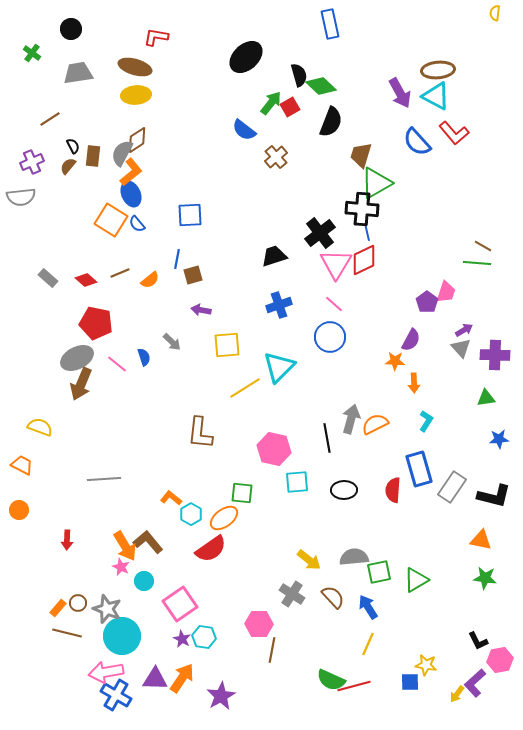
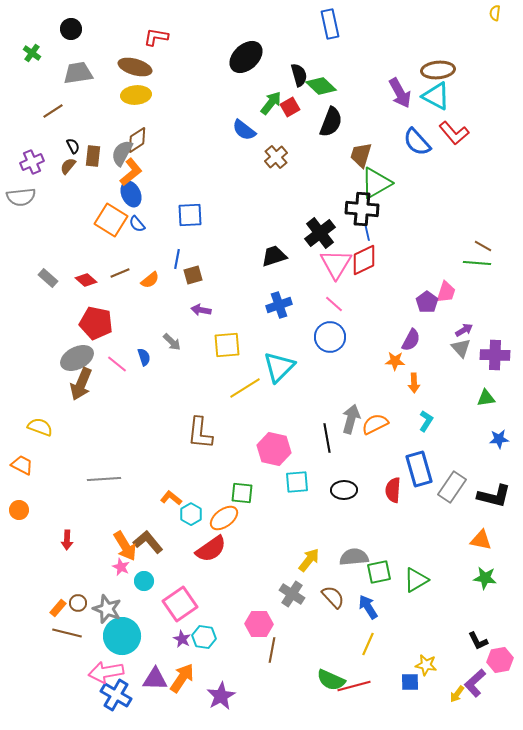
brown line at (50, 119): moved 3 px right, 8 px up
yellow arrow at (309, 560): rotated 90 degrees counterclockwise
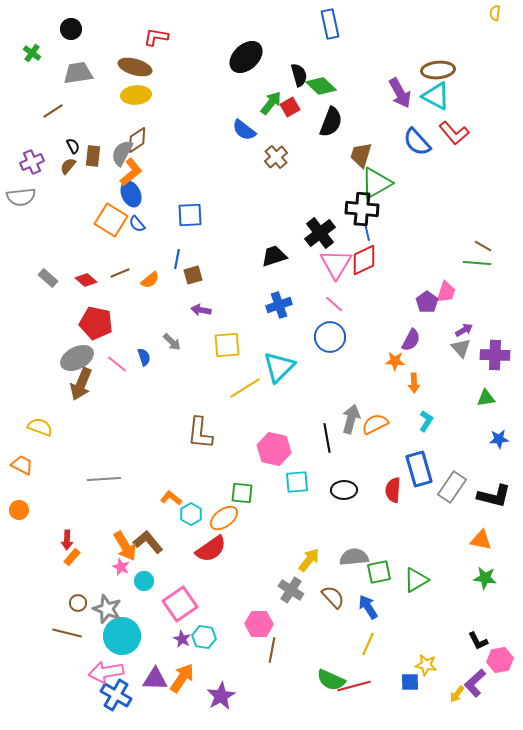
gray cross at (292, 594): moved 1 px left, 4 px up
orange rectangle at (58, 608): moved 14 px right, 51 px up
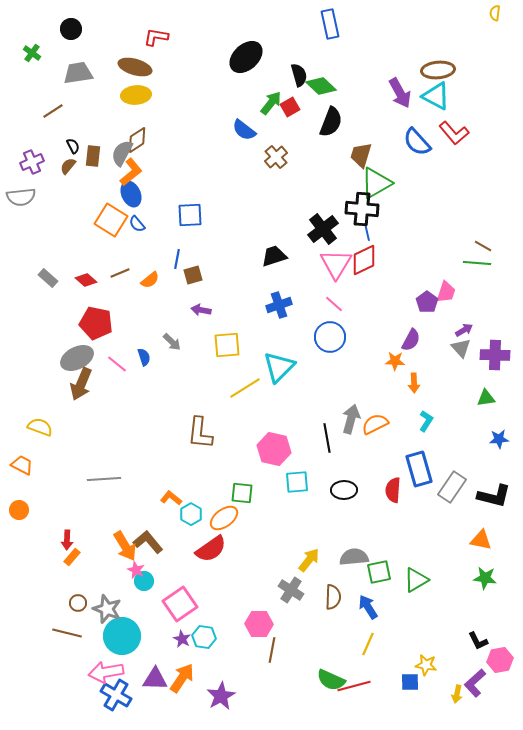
black cross at (320, 233): moved 3 px right, 4 px up
pink star at (121, 567): moved 15 px right, 3 px down
brown semicircle at (333, 597): rotated 45 degrees clockwise
yellow arrow at (457, 694): rotated 24 degrees counterclockwise
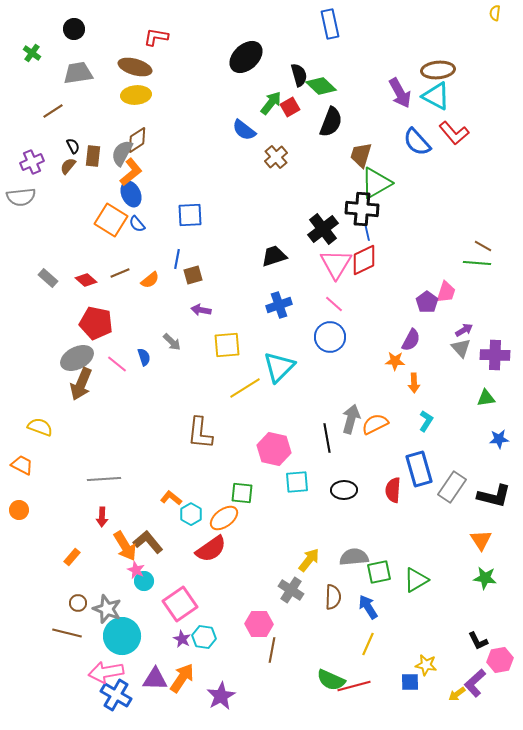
black circle at (71, 29): moved 3 px right
red arrow at (67, 540): moved 35 px right, 23 px up
orange triangle at (481, 540): rotated 45 degrees clockwise
yellow arrow at (457, 694): rotated 42 degrees clockwise
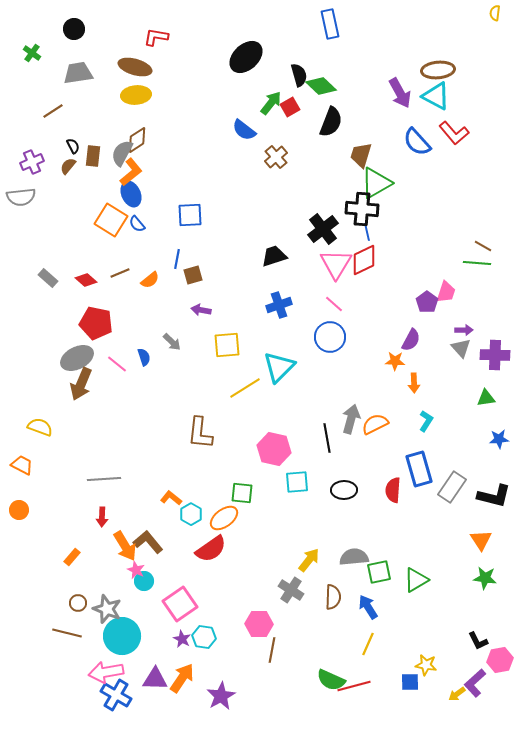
purple arrow at (464, 330): rotated 30 degrees clockwise
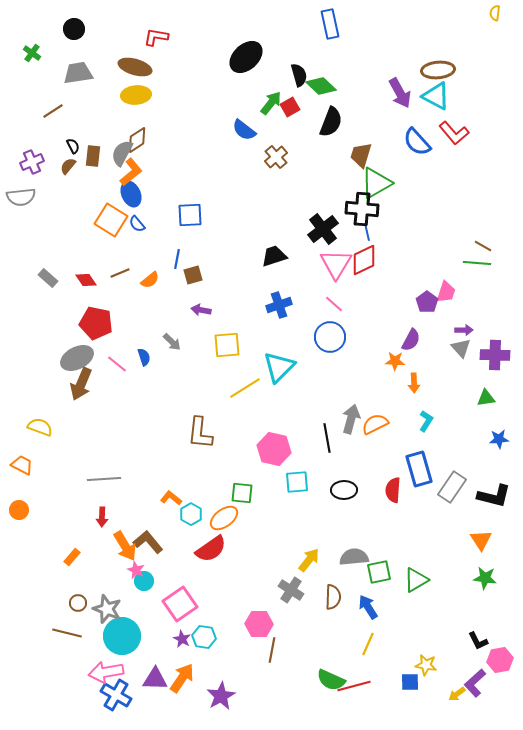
red diamond at (86, 280): rotated 15 degrees clockwise
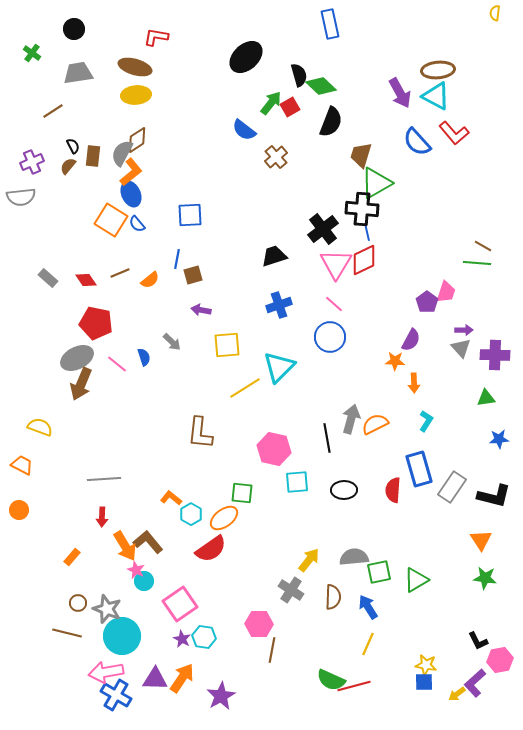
blue square at (410, 682): moved 14 px right
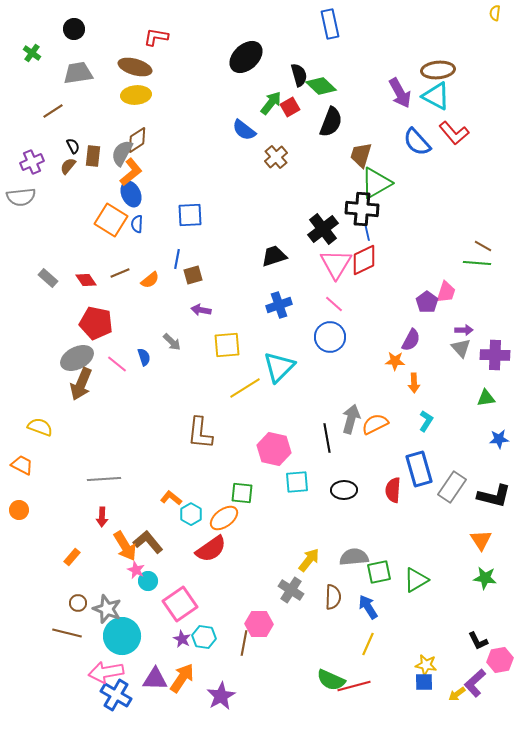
blue semicircle at (137, 224): rotated 42 degrees clockwise
cyan circle at (144, 581): moved 4 px right
brown line at (272, 650): moved 28 px left, 7 px up
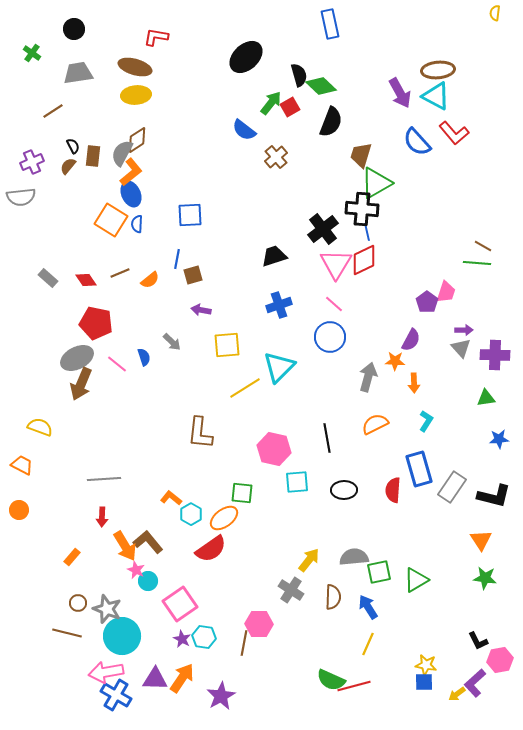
gray arrow at (351, 419): moved 17 px right, 42 px up
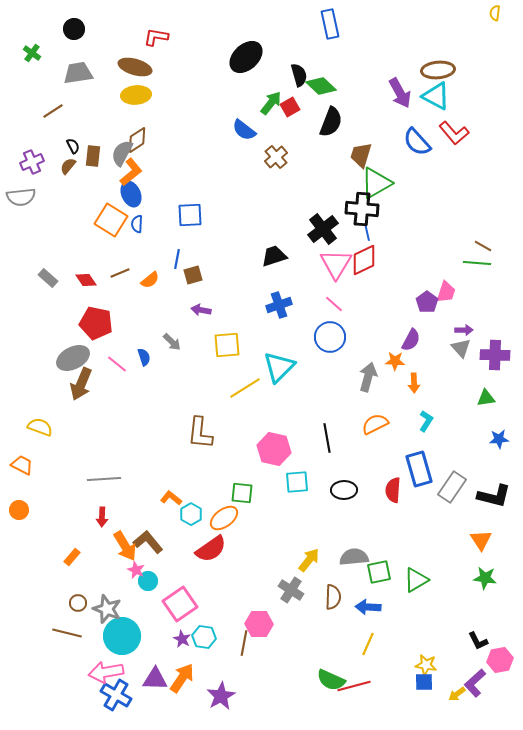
gray ellipse at (77, 358): moved 4 px left
blue arrow at (368, 607): rotated 55 degrees counterclockwise
